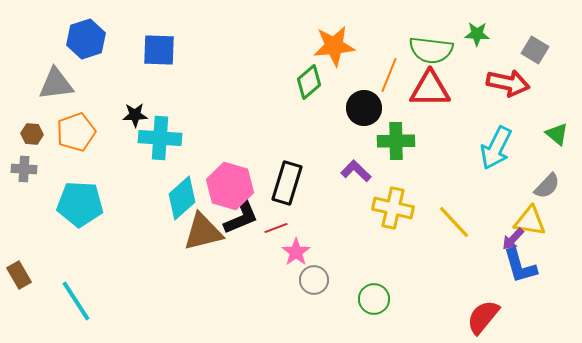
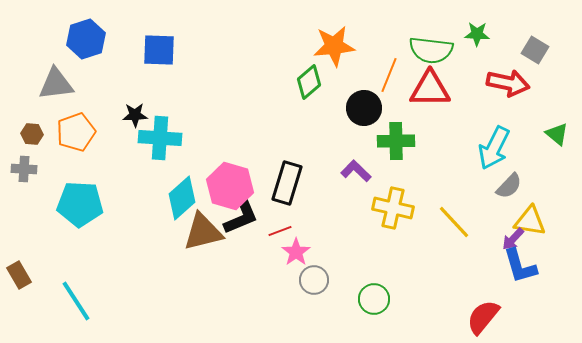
cyan arrow: moved 2 px left
gray semicircle: moved 38 px left
red line: moved 4 px right, 3 px down
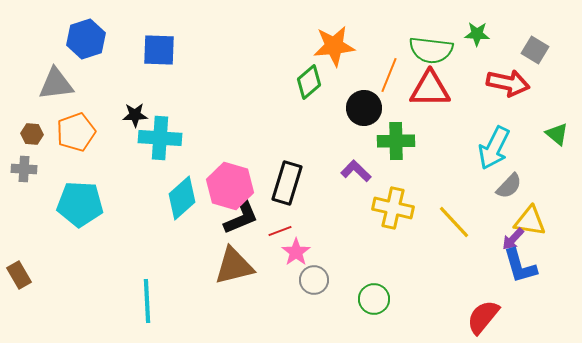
brown triangle: moved 31 px right, 34 px down
cyan line: moved 71 px right; rotated 30 degrees clockwise
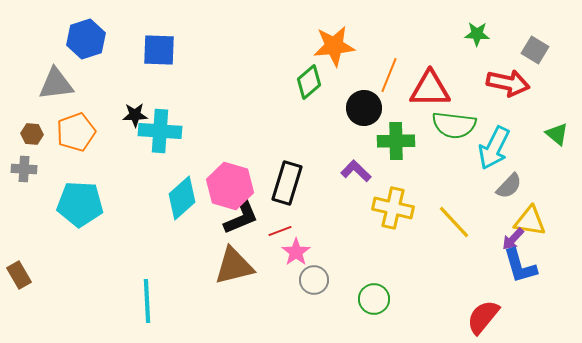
green semicircle: moved 23 px right, 75 px down
cyan cross: moved 7 px up
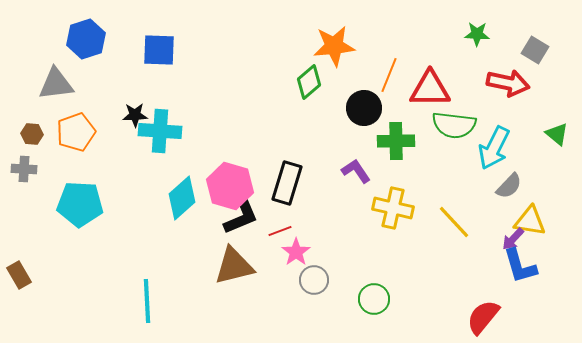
purple L-shape: rotated 12 degrees clockwise
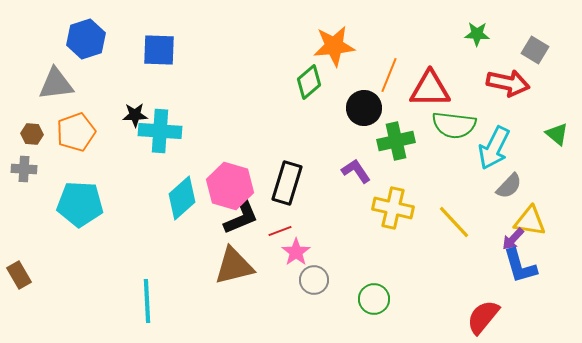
green cross: rotated 12 degrees counterclockwise
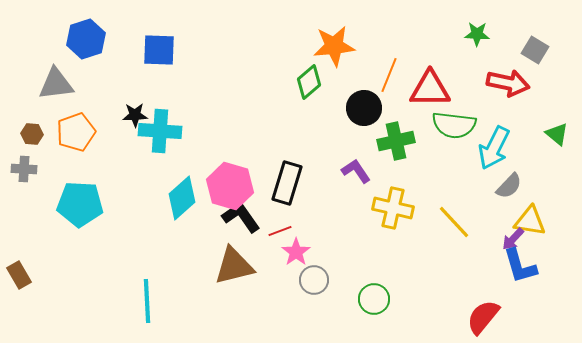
black L-shape: rotated 102 degrees counterclockwise
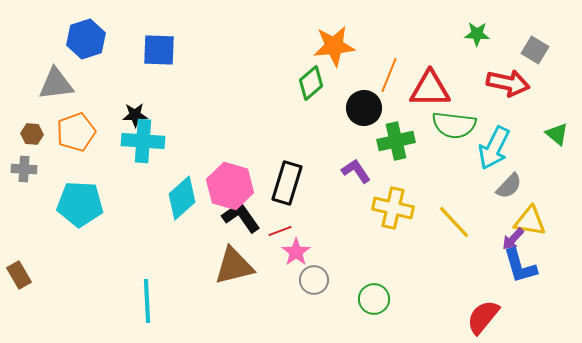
green diamond: moved 2 px right, 1 px down
cyan cross: moved 17 px left, 10 px down
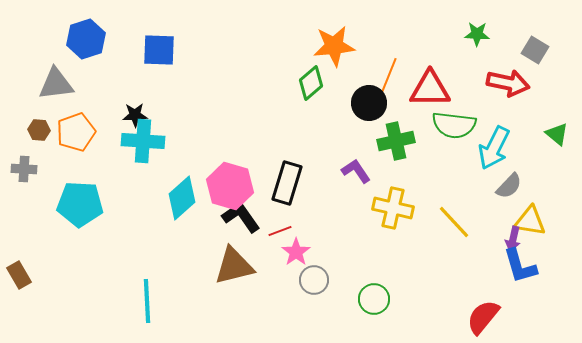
black circle: moved 5 px right, 5 px up
brown hexagon: moved 7 px right, 4 px up
purple arrow: rotated 30 degrees counterclockwise
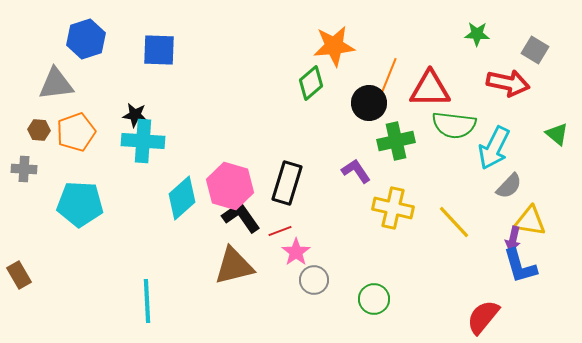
black star: rotated 10 degrees clockwise
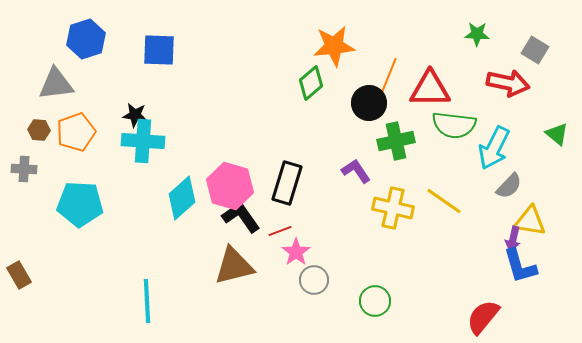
yellow line: moved 10 px left, 21 px up; rotated 12 degrees counterclockwise
green circle: moved 1 px right, 2 px down
